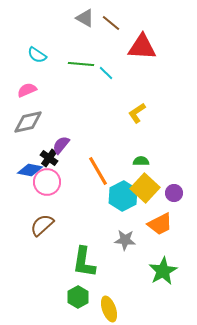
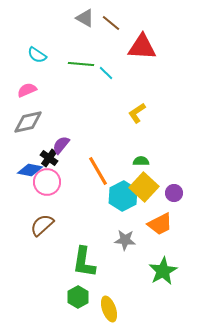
yellow square: moved 1 px left, 1 px up
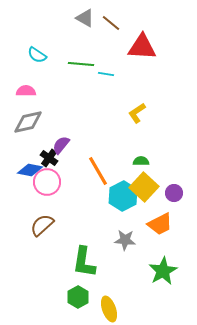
cyan line: moved 1 px down; rotated 35 degrees counterclockwise
pink semicircle: moved 1 px left, 1 px down; rotated 24 degrees clockwise
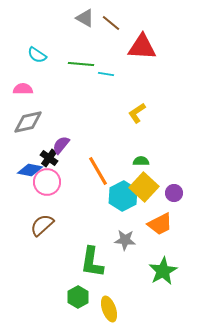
pink semicircle: moved 3 px left, 2 px up
green L-shape: moved 8 px right
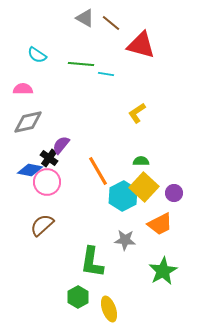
red triangle: moved 1 px left, 2 px up; rotated 12 degrees clockwise
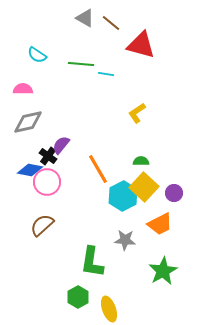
black cross: moved 1 px left, 2 px up
orange line: moved 2 px up
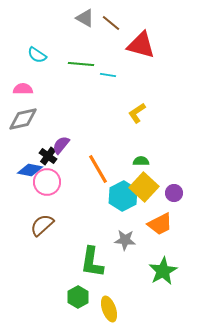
cyan line: moved 2 px right, 1 px down
gray diamond: moved 5 px left, 3 px up
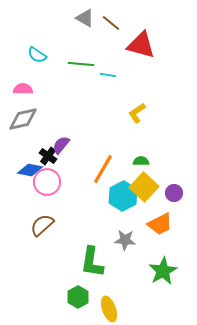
orange line: moved 5 px right; rotated 60 degrees clockwise
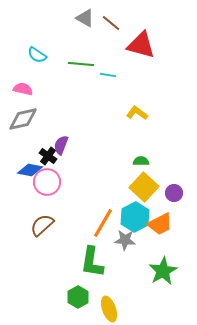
pink semicircle: rotated 12 degrees clockwise
yellow L-shape: rotated 70 degrees clockwise
purple semicircle: rotated 18 degrees counterclockwise
orange line: moved 54 px down
cyan hexagon: moved 12 px right, 21 px down
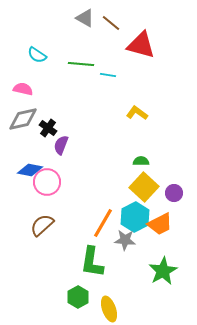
black cross: moved 28 px up
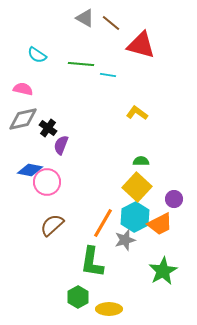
yellow square: moved 7 px left
purple circle: moved 6 px down
brown semicircle: moved 10 px right
gray star: rotated 20 degrees counterclockwise
yellow ellipse: rotated 70 degrees counterclockwise
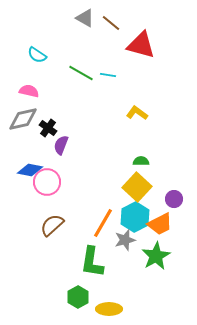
green line: moved 9 px down; rotated 25 degrees clockwise
pink semicircle: moved 6 px right, 2 px down
green star: moved 7 px left, 15 px up
